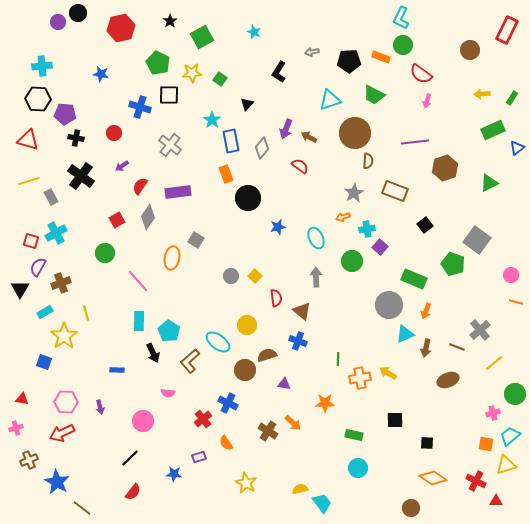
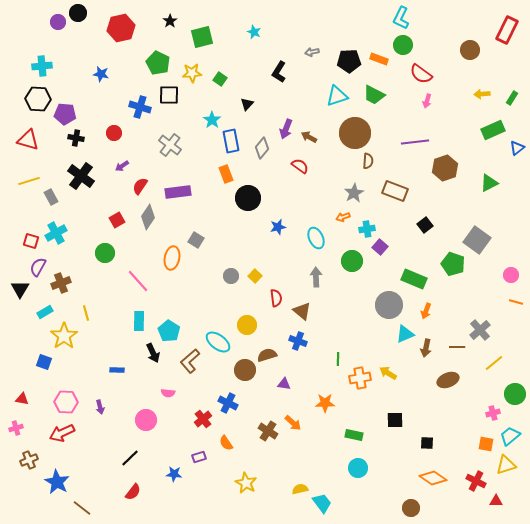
green square at (202, 37): rotated 15 degrees clockwise
orange rectangle at (381, 57): moved 2 px left, 2 px down
cyan triangle at (330, 100): moved 7 px right, 4 px up
brown line at (457, 347): rotated 21 degrees counterclockwise
pink circle at (143, 421): moved 3 px right, 1 px up
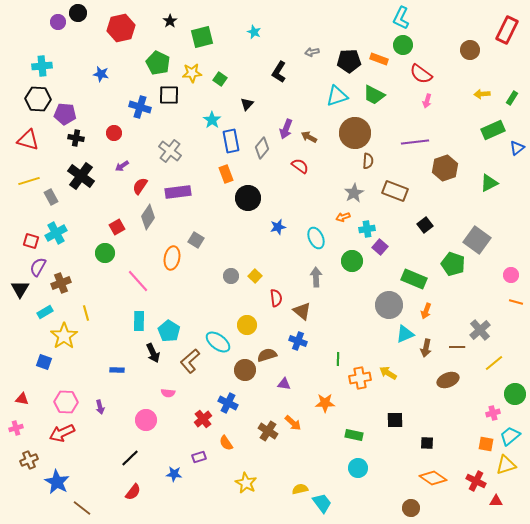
gray cross at (170, 145): moved 6 px down
red square at (117, 220): moved 7 px down
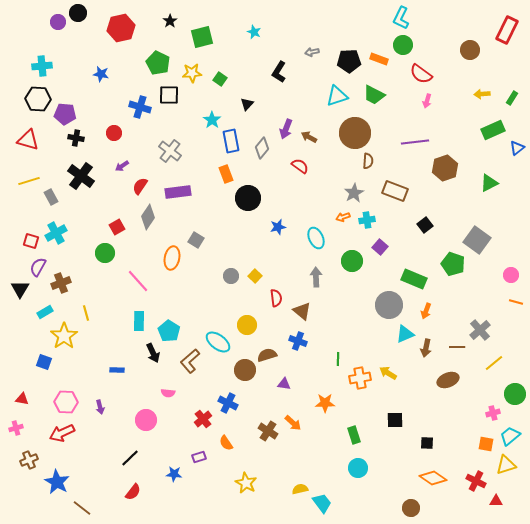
cyan cross at (367, 229): moved 9 px up
green rectangle at (354, 435): rotated 60 degrees clockwise
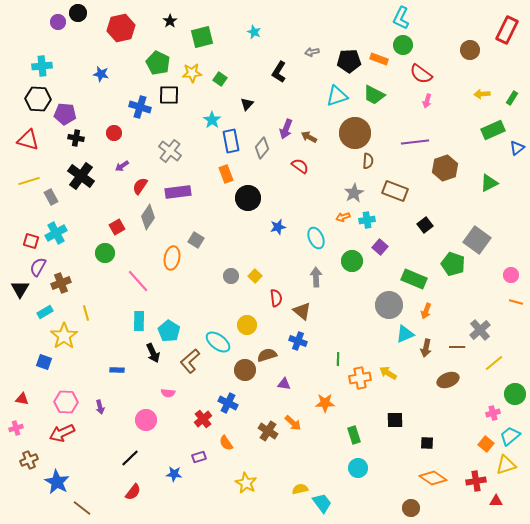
orange square at (486, 444): rotated 28 degrees clockwise
red cross at (476, 481): rotated 36 degrees counterclockwise
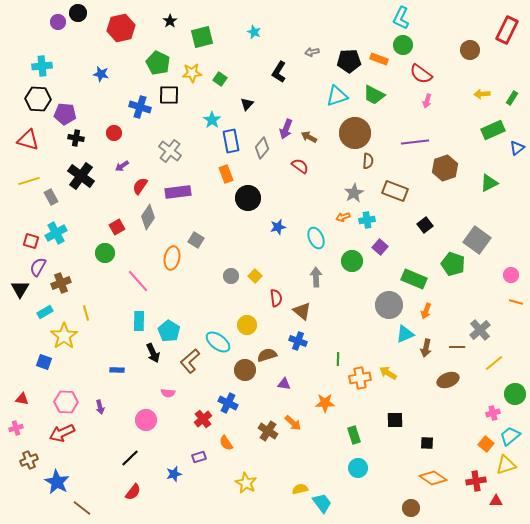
blue star at (174, 474): rotated 21 degrees counterclockwise
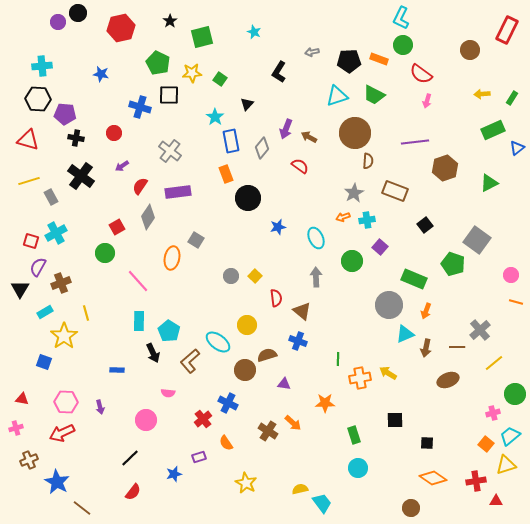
cyan star at (212, 120): moved 3 px right, 3 px up
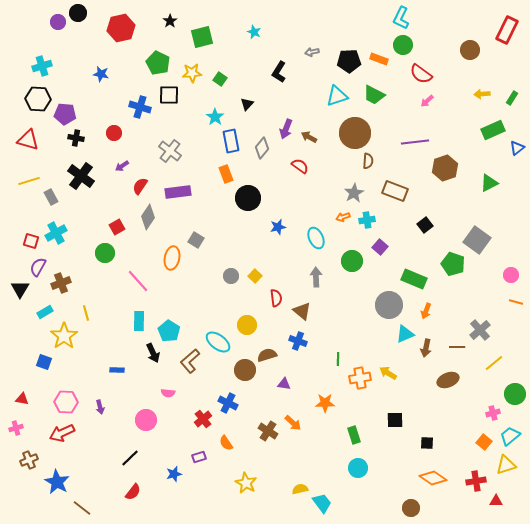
cyan cross at (42, 66): rotated 12 degrees counterclockwise
pink arrow at (427, 101): rotated 32 degrees clockwise
orange square at (486, 444): moved 2 px left, 2 px up
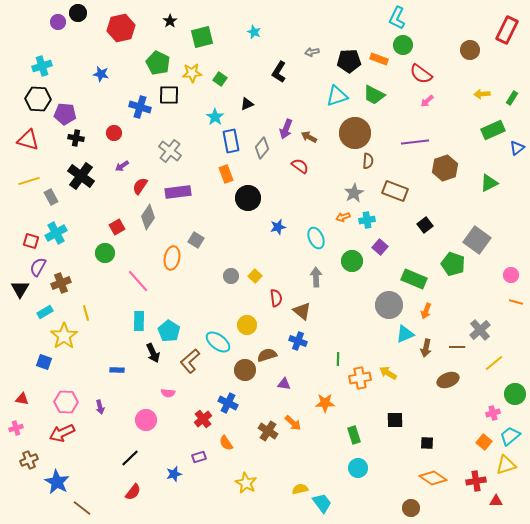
cyan L-shape at (401, 18): moved 4 px left
black triangle at (247, 104): rotated 24 degrees clockwise
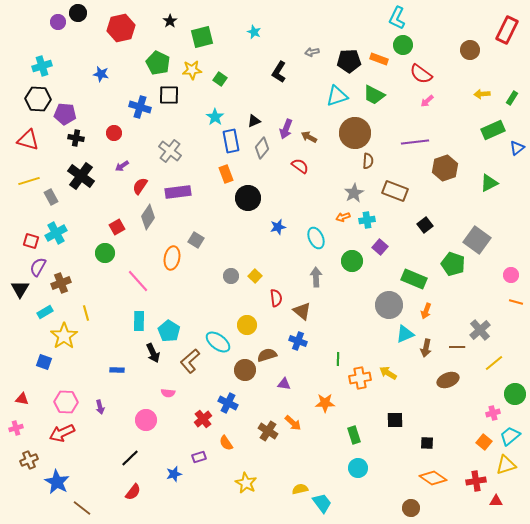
yellow star at (192, 73): moved 3 px up
black triangle at (247, 104): moved 7 px right, 17 px down
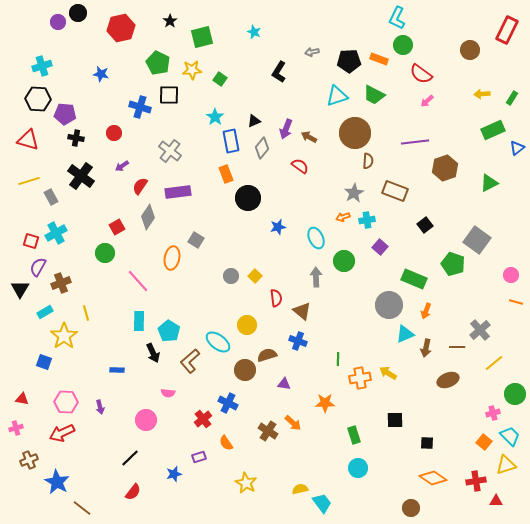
green circle at (352, 261): moved 8 px left
cyan trapezoid at (510, 436): rotated 85 degrees clockwise
